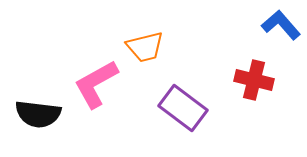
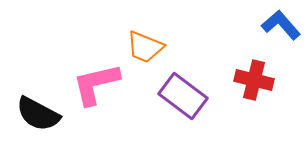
orange trapezoid: rotated 36 degrees clockwise
pink L-shape: rotated 16 degrees clockwise
purple rectangle: moved 12 px up
black semicircle: rotated 21 degrees clockwise
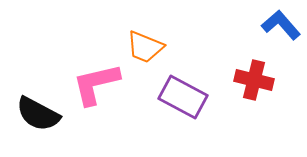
purple rectangle: moved 1 px down; rotated 9 degrees counterclockwise
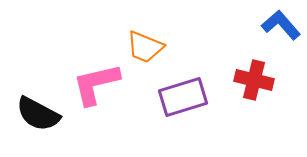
purple rectangle: rotated 45 degrees counterclockwise
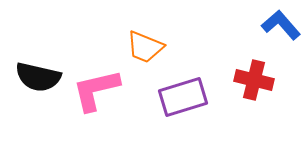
pink L-shape: moved 6 px down
black semicircle: moved 37 px up; rotated 15 degrees counterclockwise
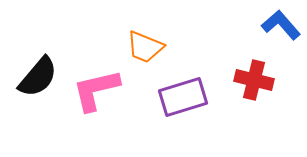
black semicircle: rotated 63 degrees counterclockwise
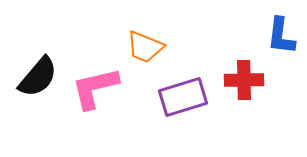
blue L-shape: moved 11 px down; rotated 132 degrees counterclockwise
red cross: moved 10 px left; rotated 15 degrees counterclockwise
pink L-shape: moved 1 px left, 2 px up
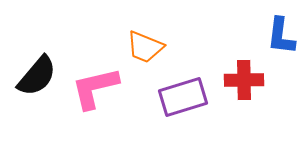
black semicircle: moved 1 px left, 1 px up
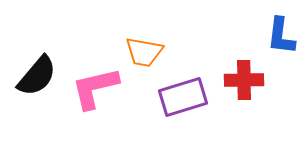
orange trapezoid: moved 1 px left, 5 px down; rotated 12 degrees counterclockwise
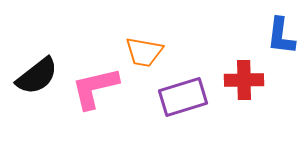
black semicircle: rotated 12 degrees clockwise
